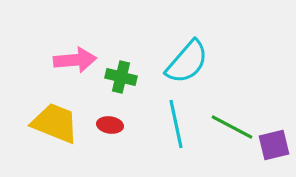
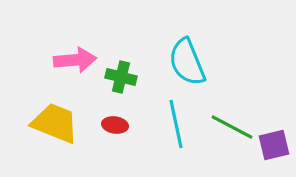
cyan semicircle: rotated 117 degrees clockwise
red ellipse: moved 5 px right
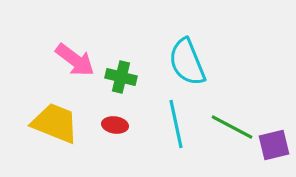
pink arrow: rotated 42 degrees clockwise
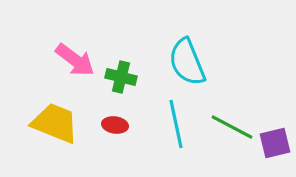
purple square: moved 1 px right, 2 px up
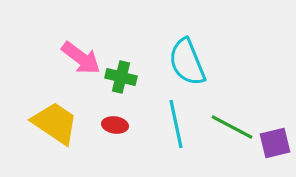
pink arrow: moved 6 px right, 2 px up
yellow trapezoid: rotated 12 degrees clockwise
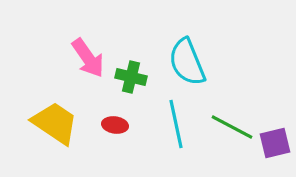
pink arrow: moved 7 px right; rotated 18 degrees clockwise
green cross: moved 10 px right
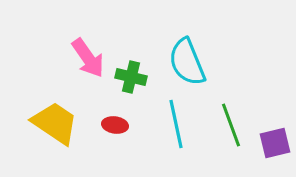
green line: moved 1 px left, 2 px up; rotated 42 degrees clockwise
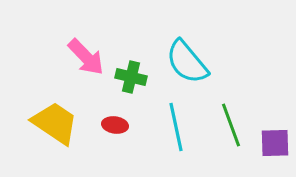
pink arrow: moved 2 px left, 1 px up; rotated 9 degrees counterclockwise
cyan semicircle: rotated 18 degrees counterclockwise
cyan line: moved 3 px down
purple square: rotated 12 degrees clockwise
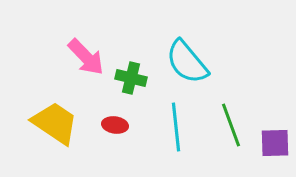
green cross: moved 1 px down
cyan line: rotated 6 degrees clockwise
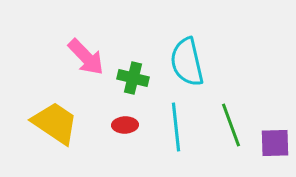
cyan semicircle: rotated 27 degrees clockwise
green cross: moved 2 px right
red ellipse: moved 10 px right; rotated 10 degrees counterclockwise
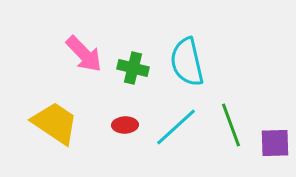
pink arrow: moved 2 px left, 3 px up
green cross: moved 10 px up
cyan line: rotated 54 degrees clockwise
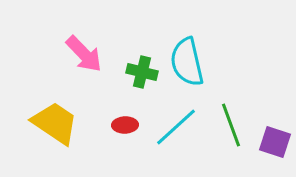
green cross: moved 9 px right, 4 px down
purple square: moved 1 px up; rotated 20 degrees clockwise
